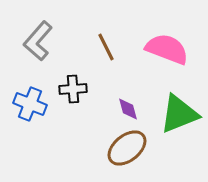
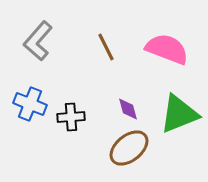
black cross: moved 2 px left, 28 px down
brown ellipse: moved 2 px right
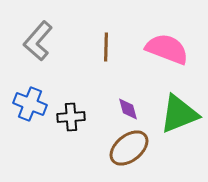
brown line: rotated 28 degrees clockwise
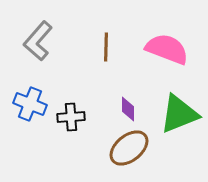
purple diamond: rotated 15 degrees clockwise
